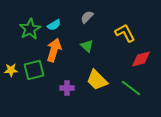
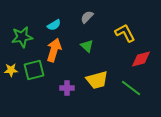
green star: moved 8 px left, 8 px down; rotated 20 degrees clockwise
yellow trapezoid: rotated 60 degrees counterclockwise
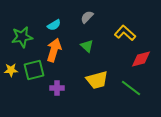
yellow L-shape: rotated 20 degrees counterclockwise
purple cross: moved 10 px left
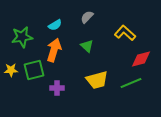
cyan semicircle: moved 1 px right
green line: moved 5 px up; rotated 60 degrees counterclockwise
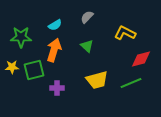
yellow L-shape: rotated 15 degrees counterclockwise
green star: moved 1 px left; rotated 10 degrees clockwise
yellow star: moved 1 px right, 3 px up
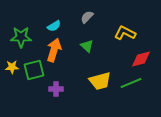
cyan semicircle: moved 1 px left, 1 px down
yellow trapezoid: moved 3 px right, 1 px down
purple cross: moved 1 px left, 1 px down
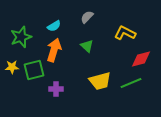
green star: rotated 20 degrees counterclockwise
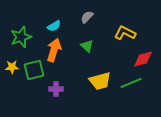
red diamond: moved 2 px right
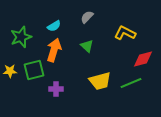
yellow star: moved 2 px left, 4 px down
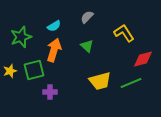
yellow L-shape: moved 1 px left; rotated 30 degrees clockwise
yellow star: rotated 16 degrees counterclockwise
purple cross: moved 6 px left, 3 px down
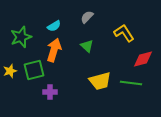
green line: rotated 30 degrees clockwise
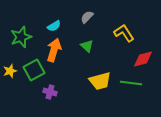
green square: rotated 15 degrees counterclockwise
purple cross: rotated 16 degrees clockwise
